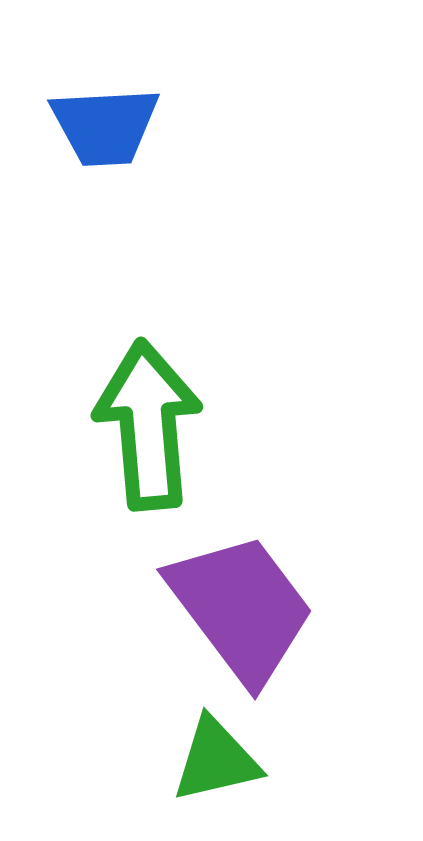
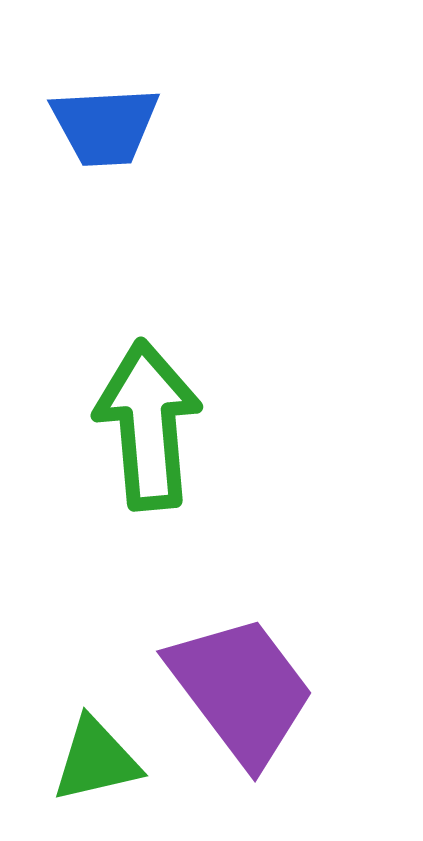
purple trapezoid: moved 82 px down
green triangle: moved 120 px left
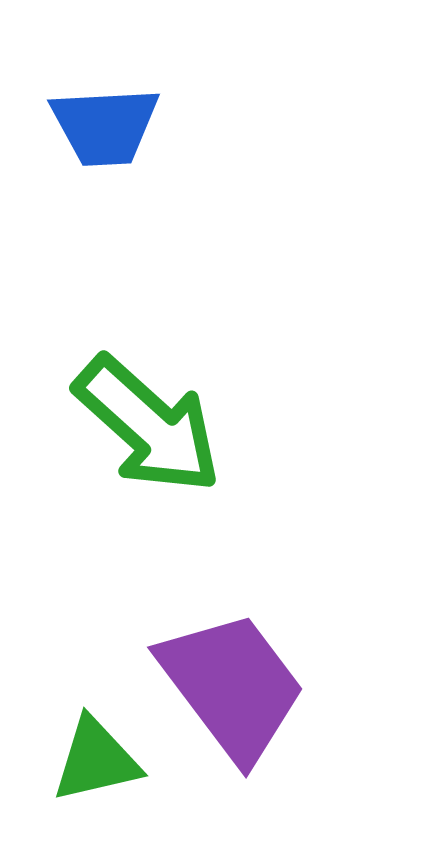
green arrow: rotated 137 degrees clockwise
purple trapezoid: moved 9 px left, 4 px up
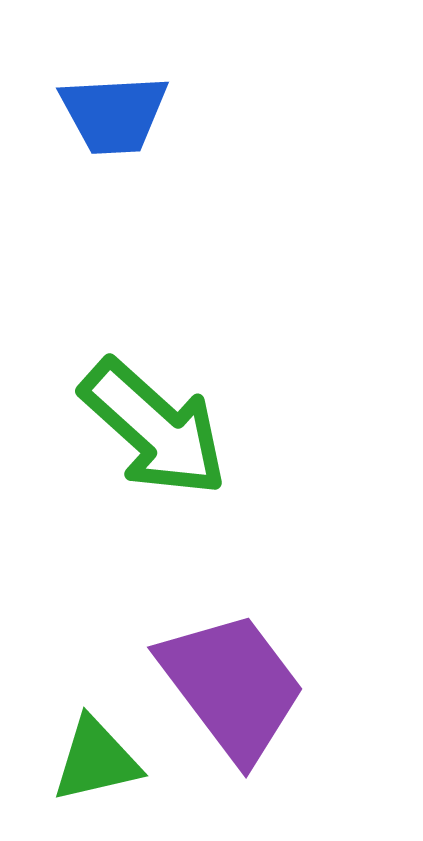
blue trapezoid: moved 9 px right, 12 px up
green arrow: moved 6 px right, 3 px down
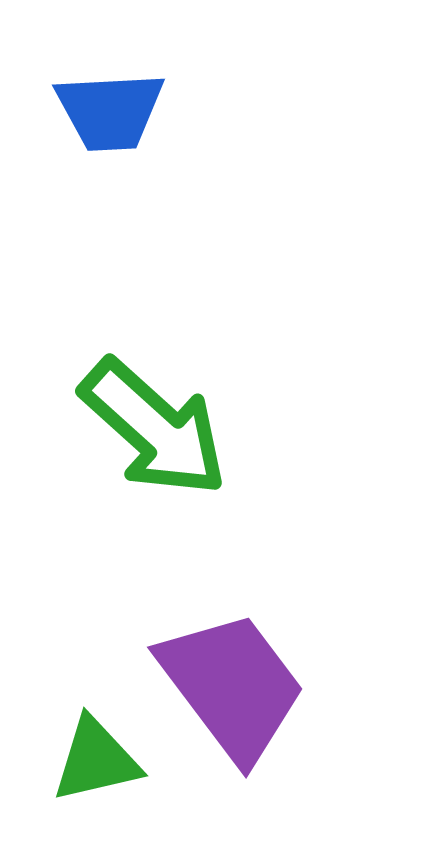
blue trapezoid: moved 4 px left, 3 px up
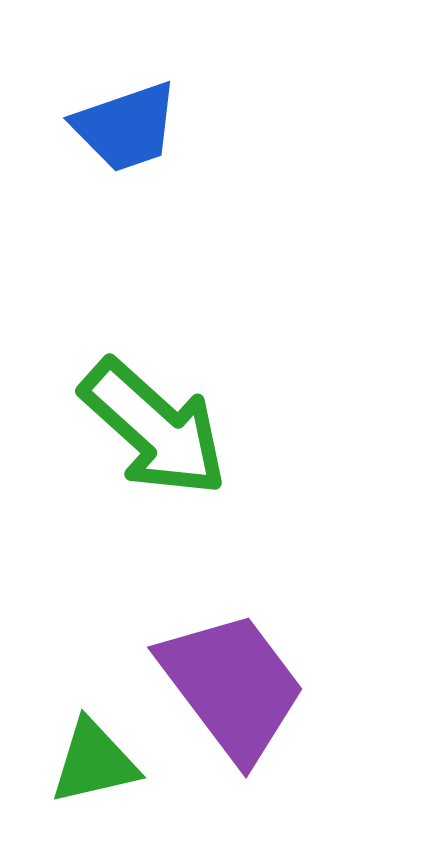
blue trapezoid: moved 16 px right, 16 px down; rotated 16 degrees counterclockwise
green triangle: moved 2 px left, 2 px down
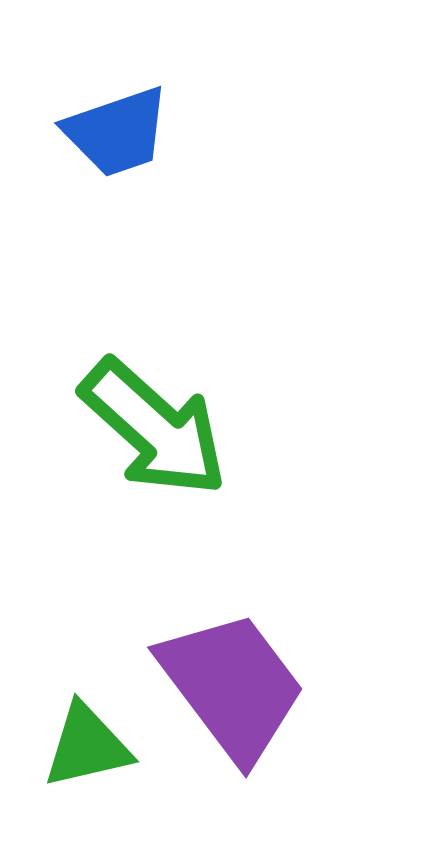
blue trapezoid: moved 9 px left, 5 px down
green triangle: moved 7 px left, 16 px up
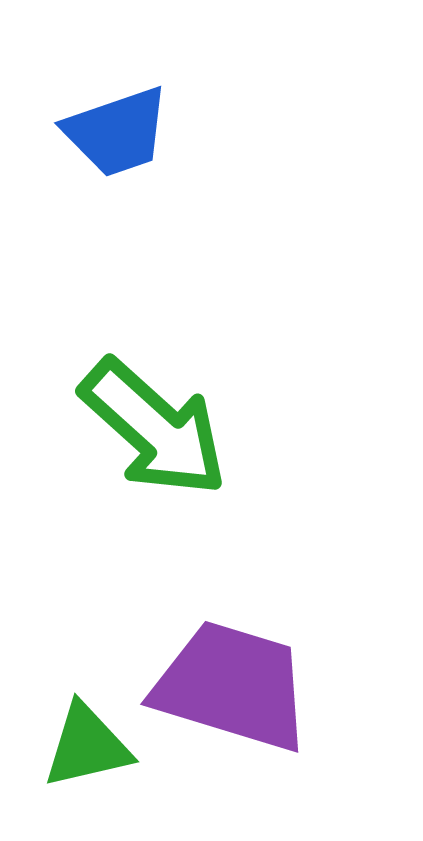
purple trapezoid: rotated 36 degrees counterclockwise
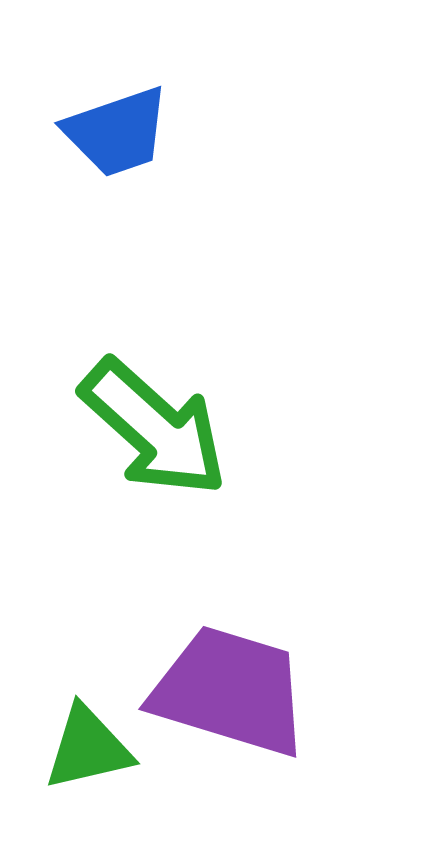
purple trapezoid: moved 2 px left, 5 px down
green triangle: moved 1 px right, 2 px down
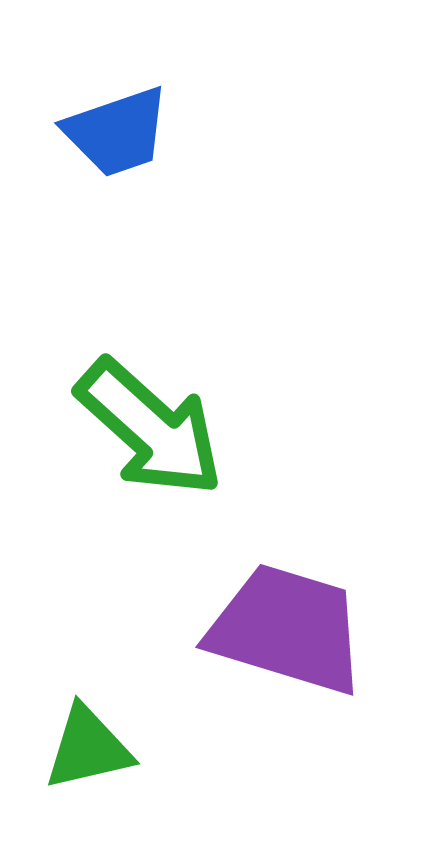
green arrow: moved 4 px left
purple trapezoid: moved 57 px right, 62 px up
